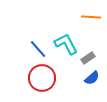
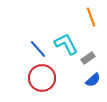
orange line: rotated 66 degrees clockwise
blue semicircle: moved 1 px right, 2 px down
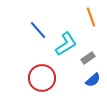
cyan L-shape: rotated 85 degrees clockwise
blue line: moved 19 px up
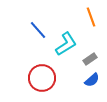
gray rectangle: moved 2 px right, 1 px down
blue semicircle: moved 1 px left
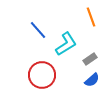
red circle: moved 3 px up
